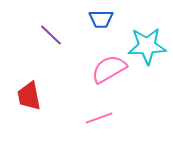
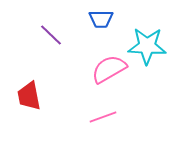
cyan star: rotated 6 degrees clockwise
pink line: moved 4 px right, 1 px up
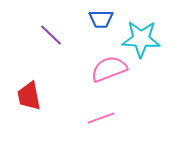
cyan star: moved 6 px left, 7 px up
pink semicircle: rotated 9 degrees clockwise
pink line: moved 2 px left, 1 px down
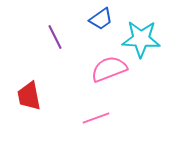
blue trapezoid: rotated 35 degrees counterclockwise
purple line: moved 4 px right, 2 px down; rotated 20 degrees clockwise
pink line: moved 5 px left
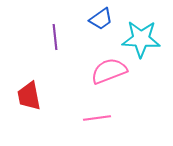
purple line: rotated 20 degrees clockwise
pink semicircle: moved 2 px down
pink line: moved 1 px right; rotated 12 degrees clockwise
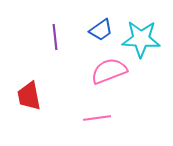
blue trapezoid: moved 11 px down
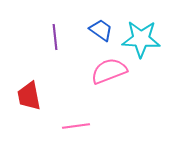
blue trapezoid: rotated 110 degrees counterclockwise
pink line: moved 21 px left, 8 px down
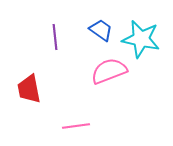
cyan star: rotated 9 degrees clockwise
red trapezoid: moved 7 px up
